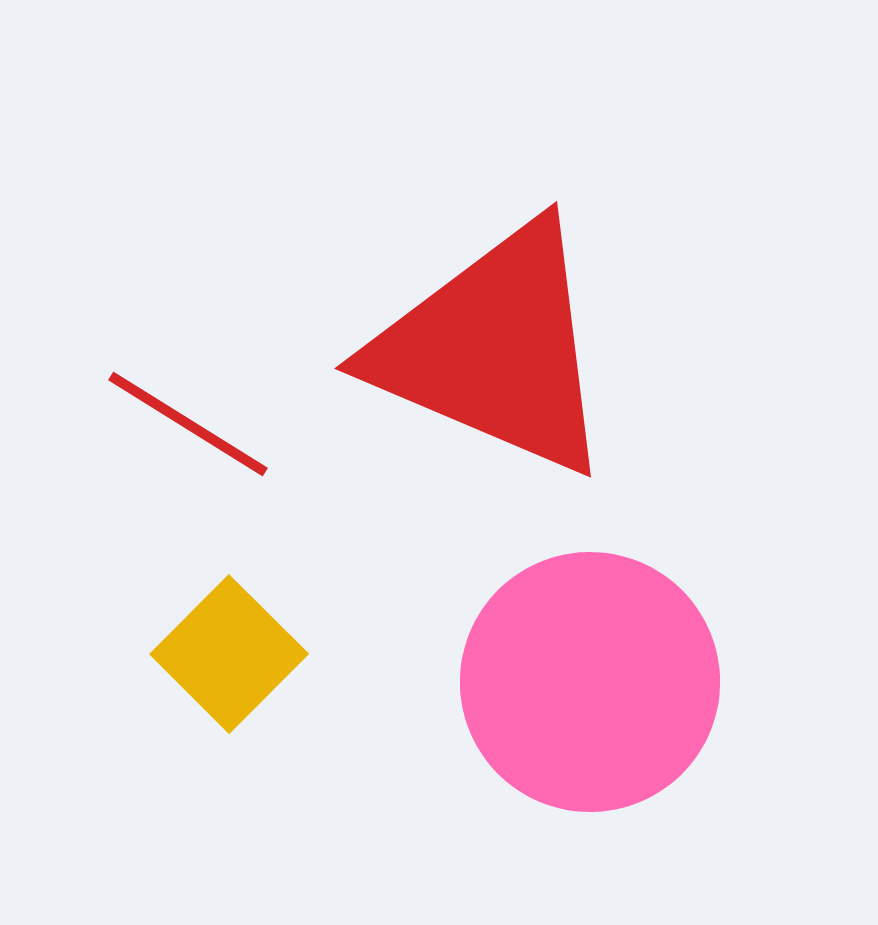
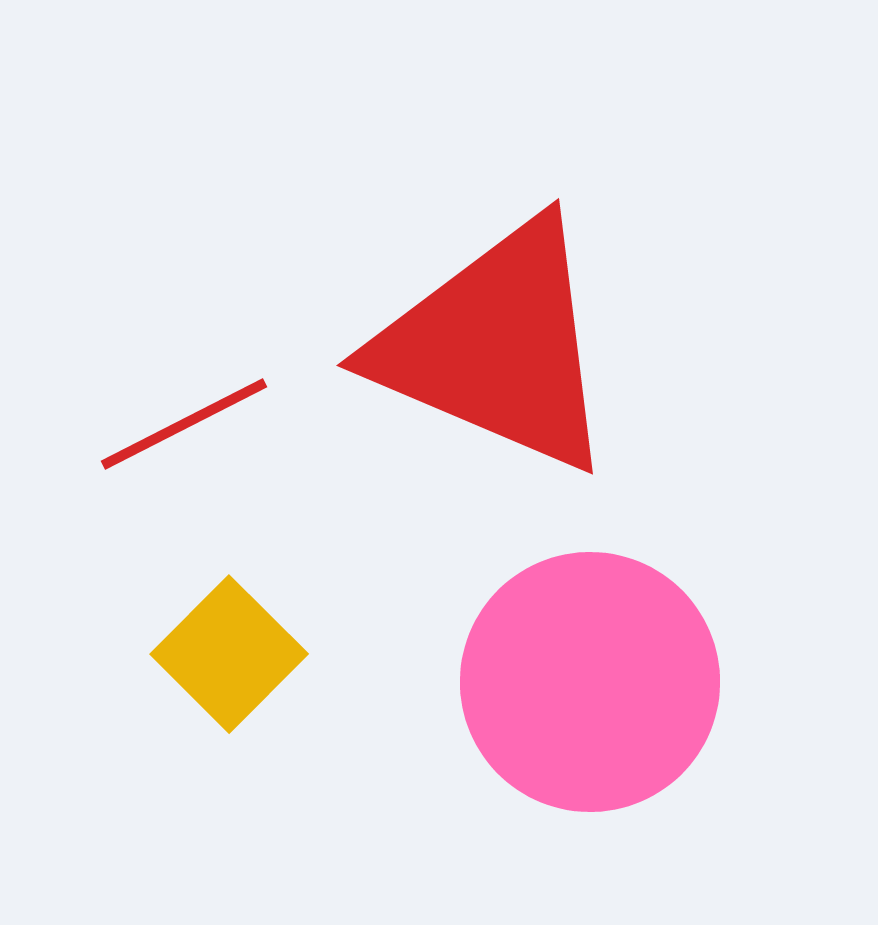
red triangle: moved 2 px right, 3 px up
red line: moved 4 px left; rotated 59 degrees counterclockwise
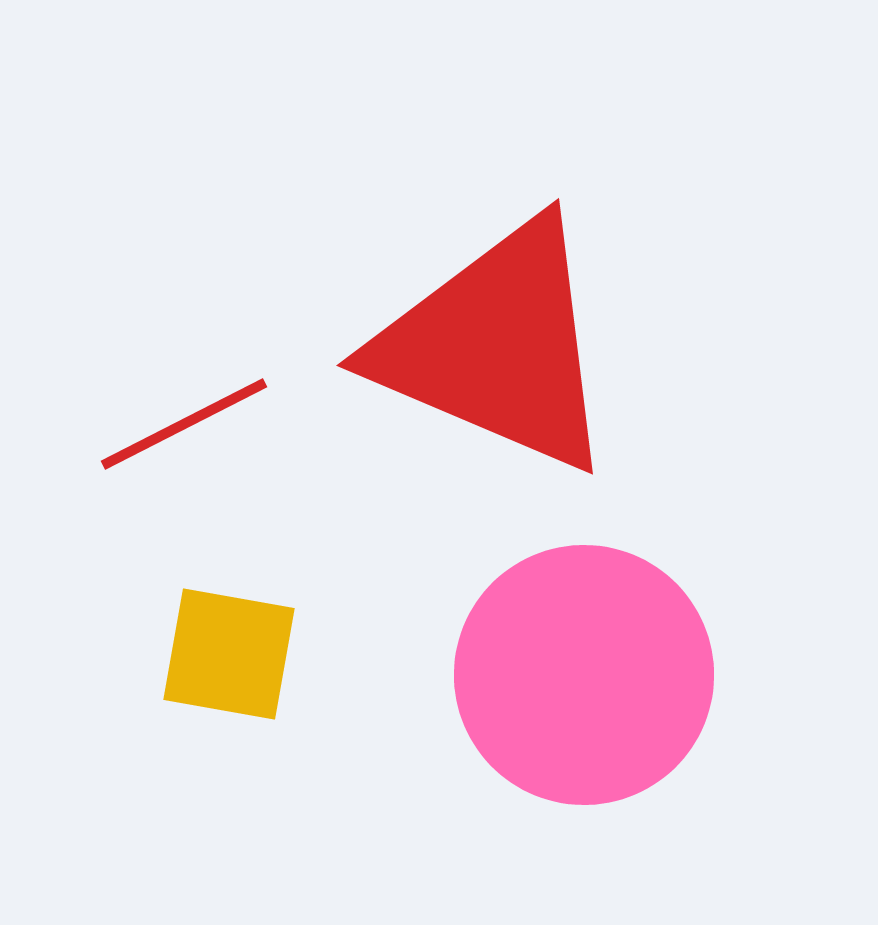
yellow square: rotated 35 degrees counterclockwise
pink circle: moved 6 px left, 7 px up
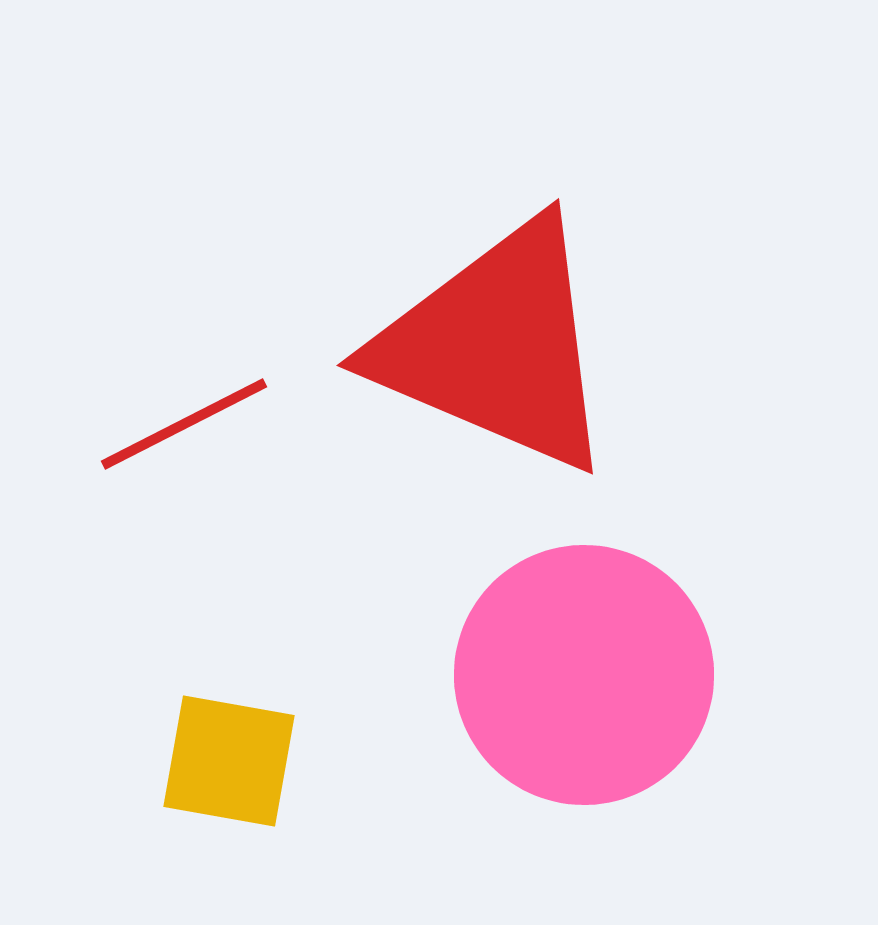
yellow square: moved 107 px down
